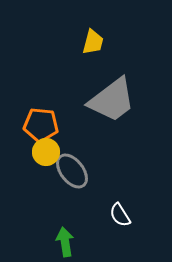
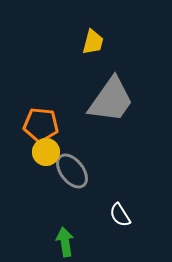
gray trapezoid: moved 1 px left; rotated 18 degrees counterclockwise
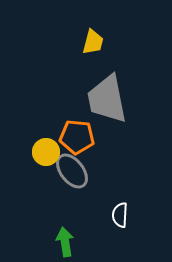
gray trapezoid: moved 4 px left, 1 px up; rotated 134 degrees clockwise
orange pentagon: moved 36 px right, 12 px down
white semicircle: rotated 35 degrees clockwise
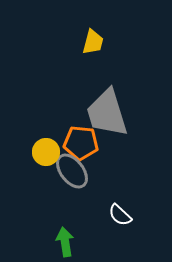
gray trapezoid: moved 14 px down; rotated 6 degrees counterclockwise
orange pentagon: moved 4 px right, 6 px down
white semicircle: rotated 50 degrees counterclockwise
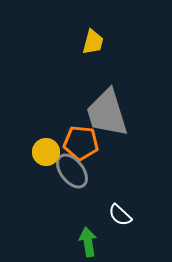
green arrow: moved 23 px right
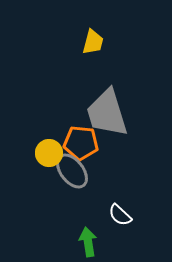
yellow circle: moved 3 px right, 1 px down
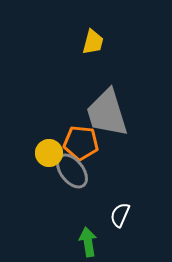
white semicircle: rotated 70 degrees clockwise
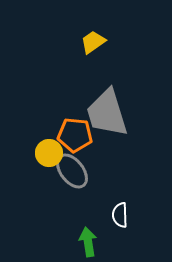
yellow trapezoid: rotated 140 degrees counterclockwise
orange pentagon: moved 6 px left, 8 px up
white semicircle: rotated 25 degrees counterclockwise
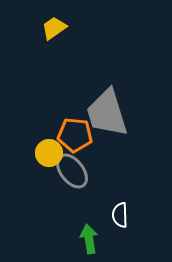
yellow trapezoid: moved 39 px left, 14 px up
green arrow: moved 1 px right, 3 px up
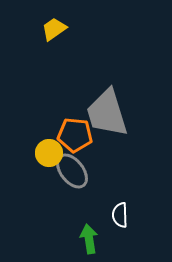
yellow trapezoid: moved 1 px down
